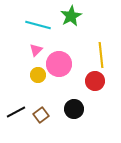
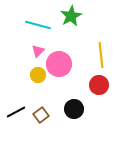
pink triangle: moved 2 px right, 1 px down
red circle: moved 4 px right, 4 px down
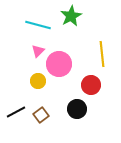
yellow line: moved 1 px right, 1 px up
yellow circle: moved 6 px down
red circle: moved 8 px left
black circle: moved 3 px right
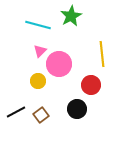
pink triangle: moved 2 px right
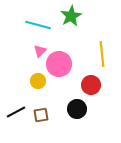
brown square: rotated 28 degrees clockwise
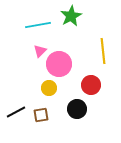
cyan line: rotated 25 degrees counterclockwise
yellow line: moved 1 px right, 3 px up
yellow circle: moved 11 px right, 7 px down
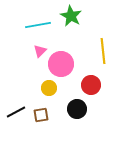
green star: rotated 15 degrees counterclockwise
pink circle: moved 2 px right
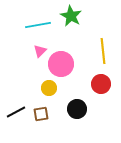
red circle: moved 10 px right, 1 px up
brown square: moved 1 px up
